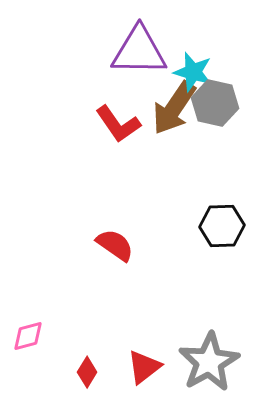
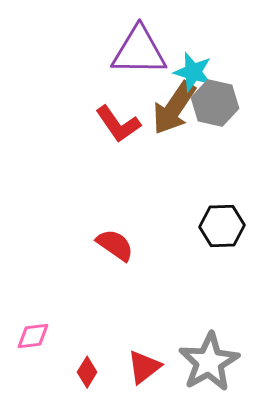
pink diamond: moved 5 px right; rotated 8 degrees clockwise
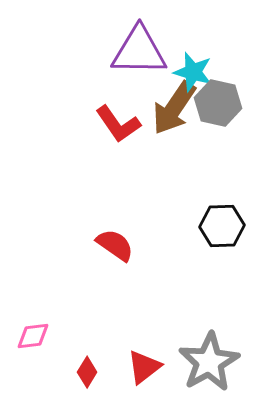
gray hexagon: moved 3 px right
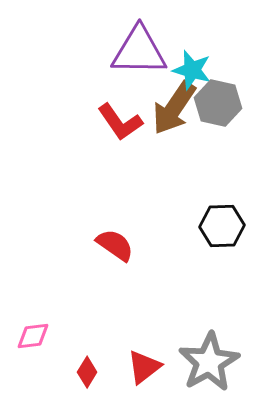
cyan star: moved 1 px left, 2 px up
red L-shape: moved 2 px right, 2 px up
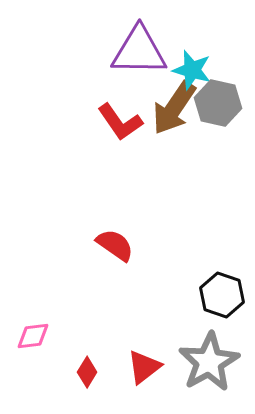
black hexagon: moved 69 px down; rotated 21 degrees clockwise
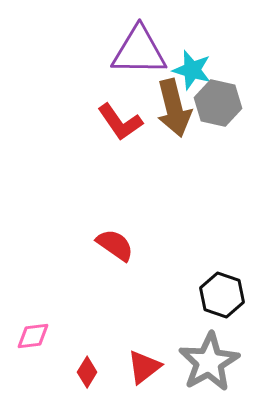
brown arrow: rotated 48 degrees counterclockwise
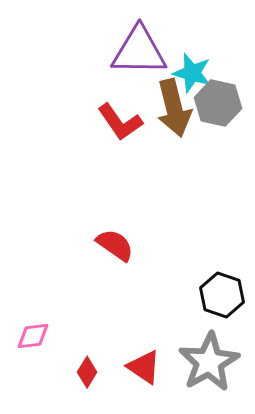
cyan star: moved 3 px down
red triangle: rotated 48 degrees counterclockwise
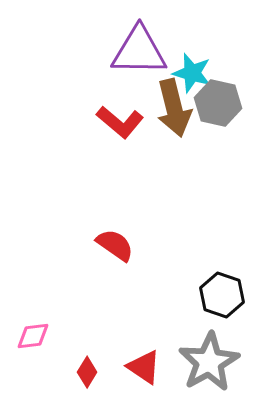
red L-shape: rotated 15 degrees counterclockwise
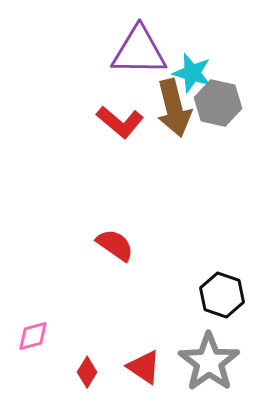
pink diamond: rotated 8 degrees counterclockwise
gray star: rotated 6 degrees counterclockwise
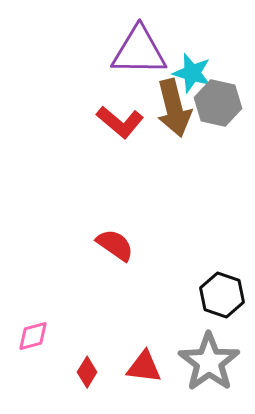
red triangle: rotated 27 degrees counterclockwise
